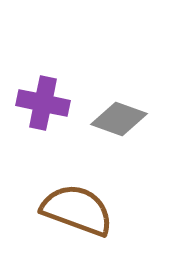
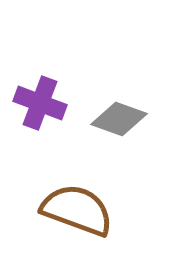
purple cross: moved 3 px left; rotated 9 degrees clockwise
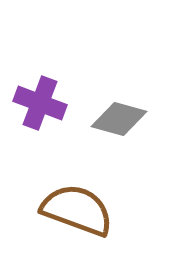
gray diamond: rotated 4 degrees counterclockwise
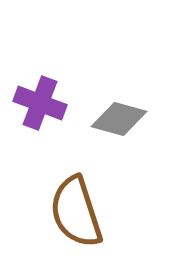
brown semicircle: moved 1 px left, 2 px down; rotated 128 degrees counterclockwise
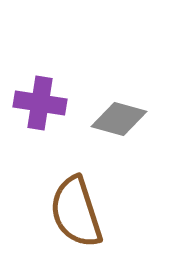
purple cross: rotated 12 degrees counterclockwise
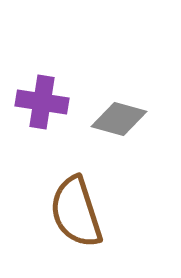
purple cross: moved 2 px right, 1 px up
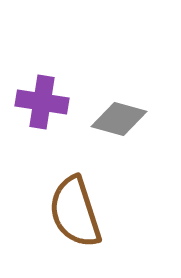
brown semicircle: moved 1 px left
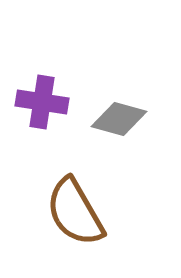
brown semicircle: rotated 12 degrees counterclockwise
